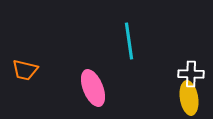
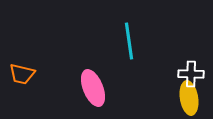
orange trapezoid: moved 3 px left, 4 px down
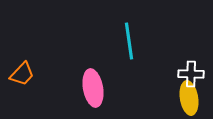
orange trapezoid: rotated 60 degrees counterclockwise
pink ellipse: rotated 12 degrees clockwise
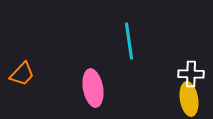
yellow ellipse: moved 1 px down
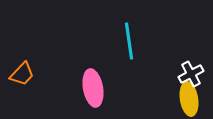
white cross: rotated 30 degrees counterclockwise
